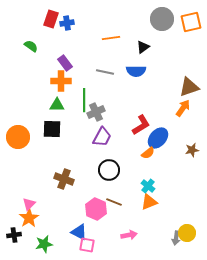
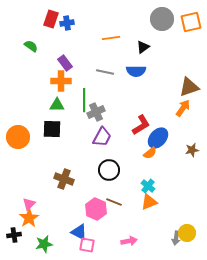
orange semicircle: moved 2 px right
pink arrow: moved 6 px down
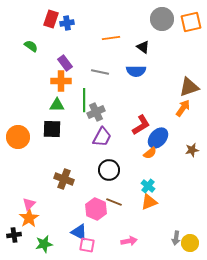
black triangle: rotated 48 degrees counterclockwise
gray line: moved 5 px left
yellow circle: moved 3 px right, 10 px down
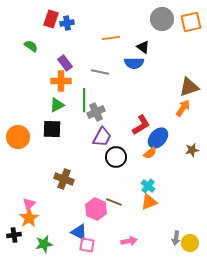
blue semicircle: moved 2 px left, 8 px up
green triangle: rotated 28 degrees counterclockwise
black circle: moved 7 px right, 13 px up
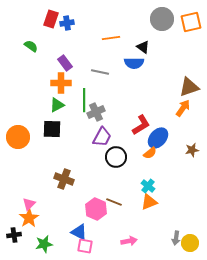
orange cross: moved 2 px down
pink square: moved 2 px left, 1 px down
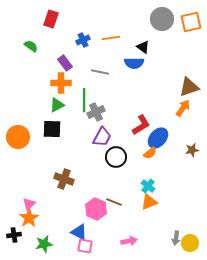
blue cross: moved 16 px right, 17 px down; rotated 16 degrees counterclockwise
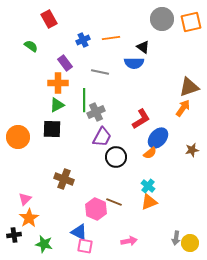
red rectangle: moved 2 px left; rotated 48 degrees counterclockwise
orange cross: moved 3 px left
red L-shape: moved 6 px up
pink triangle: moved 4 px left, 5 px up
green star: rotated 24 degrees clockwise
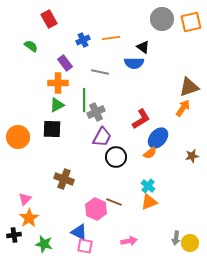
brown star: moved 6 px down
